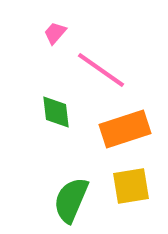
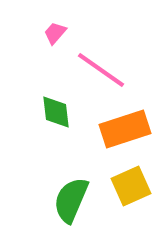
yellow square: rotated 15 degrees counterclockwise
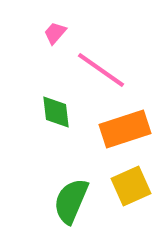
green semicircle: moved 1 px down
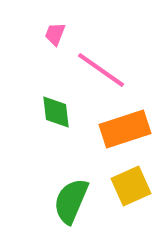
pink trapezoid: moved 1 px down; rotated 20 degrees counterclockwise
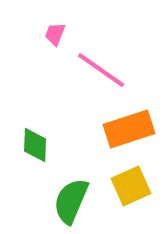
green diamond: moved 21 px left, 33 px down; rotated 9 degrees clockwise
orange rectangle: moved 4 px right
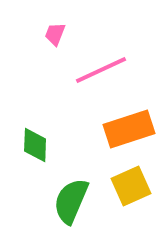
pink line: rotated 60 degrees counterclockwise
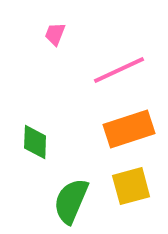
pink line: moved 18 px right
green diamond: moved 3 px up
yellow square: rotated 9 degrees clockwise
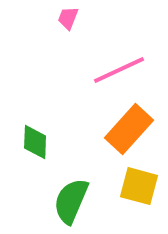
pink trapezoid: moved 13 px right, 16 px up
orange rectangle: rotated 30 degrees counterclockwise
yellow square: moved 8 px right; rotated 30 degrees clockwise
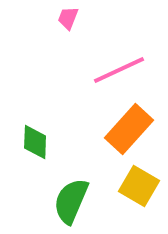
yellow square: rotated 15 degrees clockwise
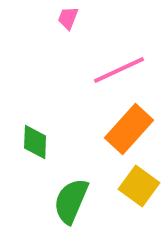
yellow square: rotated 6 degrees clockwise
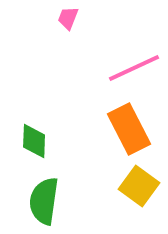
pink line: moved 15 px right, 2 px up
orange rectangle: rotated 69 degrees counterclockwise
green diamond: moved 1 px left, 1 px up
green semicircle: moved 27 px left; rotated 15 degrees counterclockwise
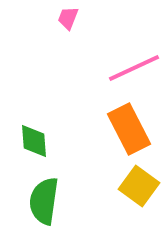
green diamond: rotated 6 degrees counterclockwise
